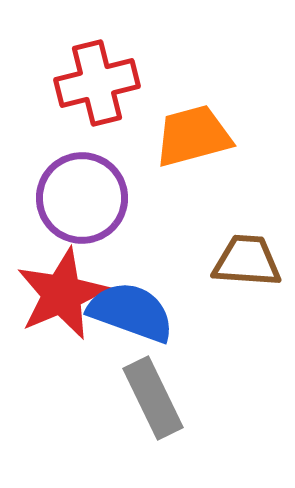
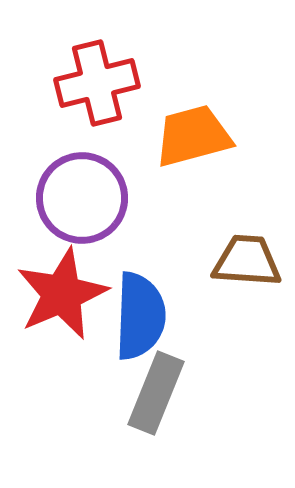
blue semicircle: moved 9 px right, 4 px down; rotated 72 degrees clockwise
gray rectangle: moved 3 px right, 5 px up; rotated 48 degrees clockwise
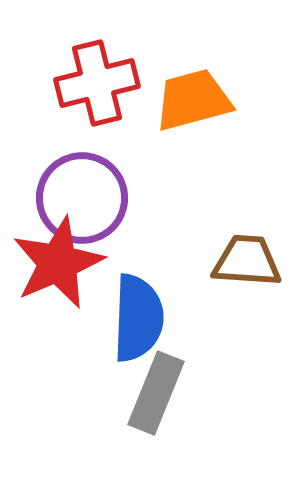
orange trapezoid: moved 36 px up
red star: moved 4 px left, 31 px up
blue semicircle: moved 2 px left, 2 px down
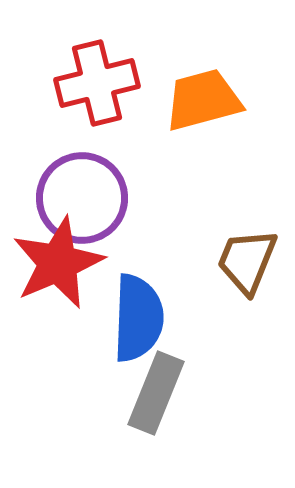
orange trapezoid: moved 10 px right
brown trapezoid: rotated 72 degrees counterclockwise
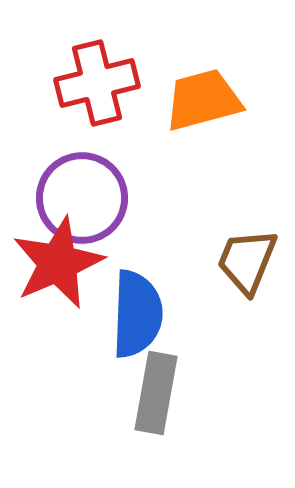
blue semicircle: moved 1 px left, 4 px up
gray rectangle: rotated 12 degrees counterclockwise
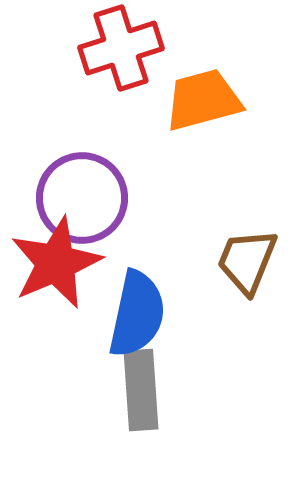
red cross: moved 24 px right, 35 px up; rotated 4 degrees counterclockwise
red star: moved 2 px left
blue semicircle: rotated 10 degrees clockwise
gray rectangle: moved 15 px left, 3 px up; rotated 14 degrees counterclockwise
